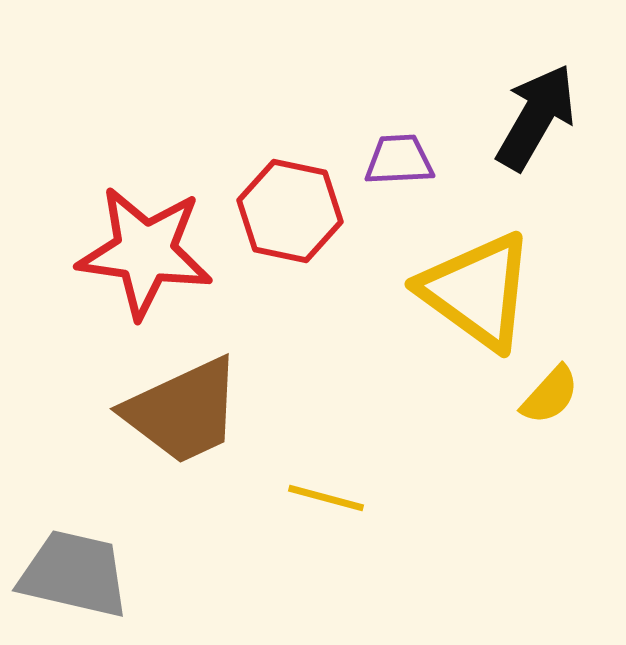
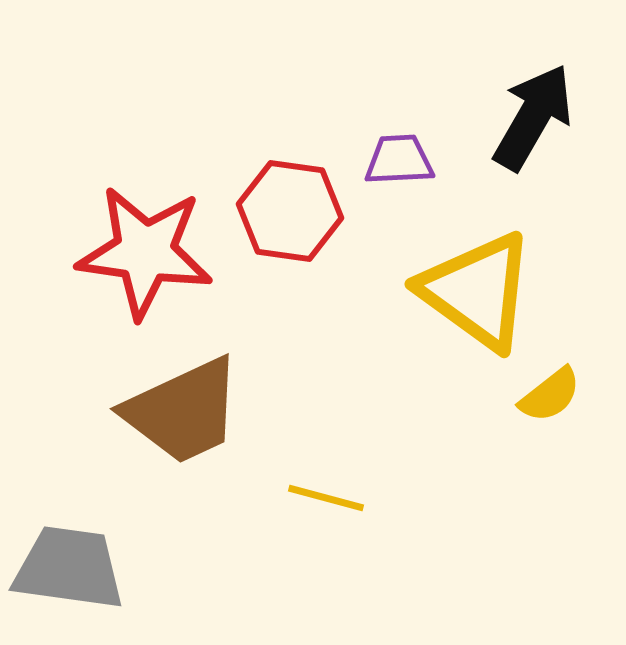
black arrow: moved 3 px left
red hexagon: rotated 4 degrees counterclockwise
yellow semicircle: rotated 10 degrees clockwise
gray trapezoid: moved 5 px left, 6 px up; rotated 5 degrees counterclockwise
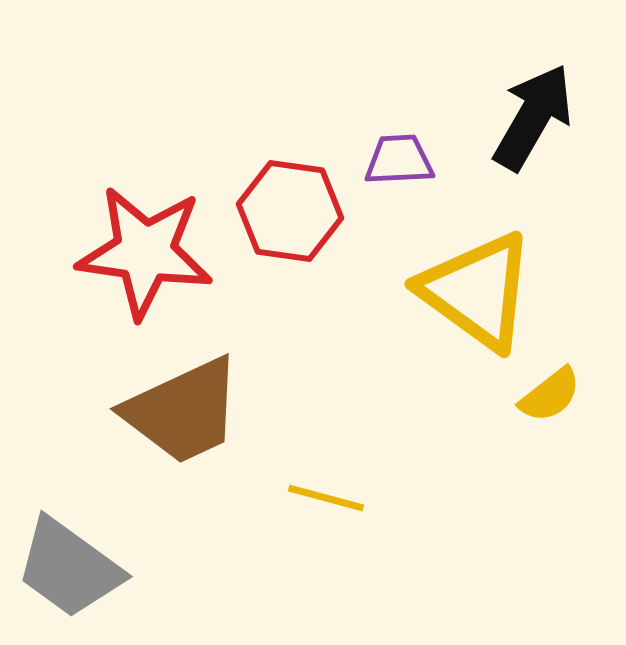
gray trapezoid: rotated 152 degrees counterclockwise
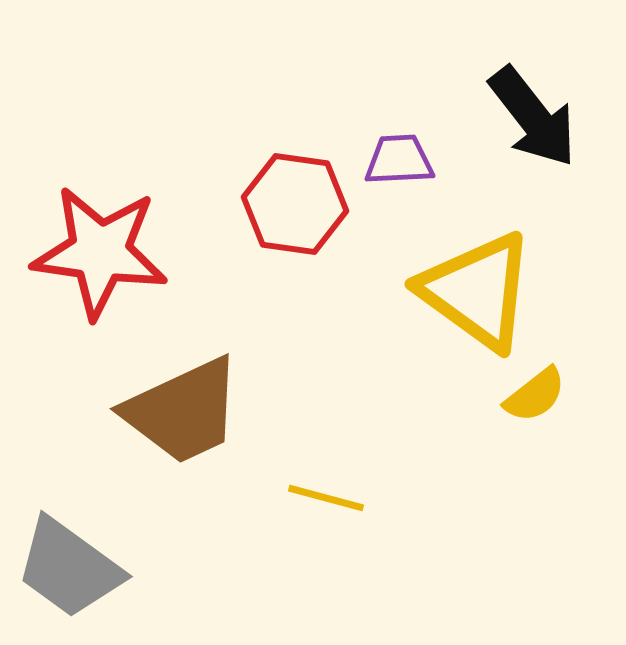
black arrow: rotated 112 degrees clockwise
red hexagon: moved 5 px right, 7 px up
red star: moved 45 px left
yellow semicircle: moved 15 px left
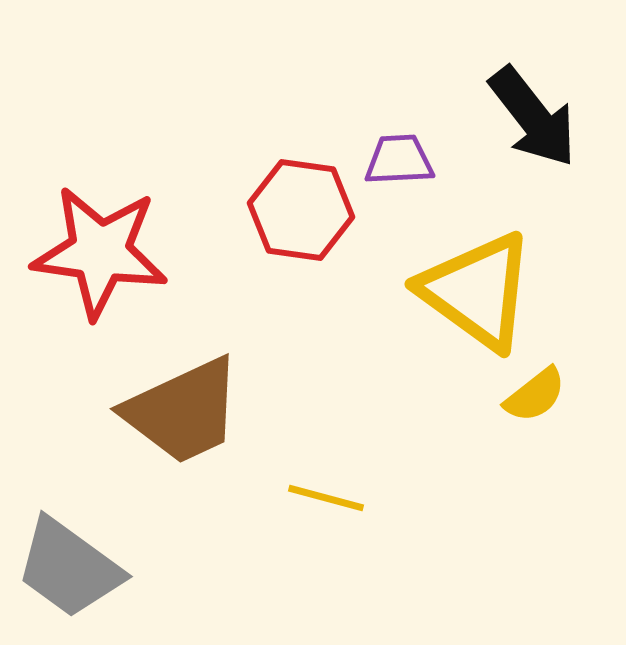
red hexagon: moved 6 px right, 6 px down
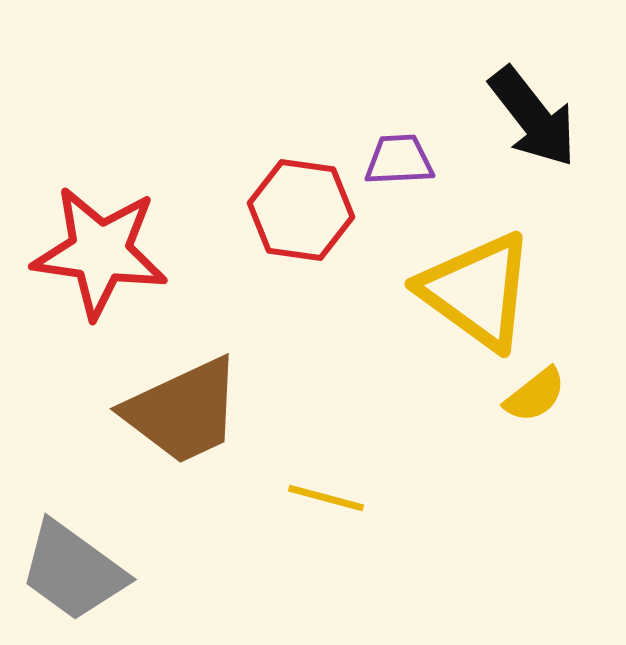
gray trapezoid: moved 4 px right, 3 px down
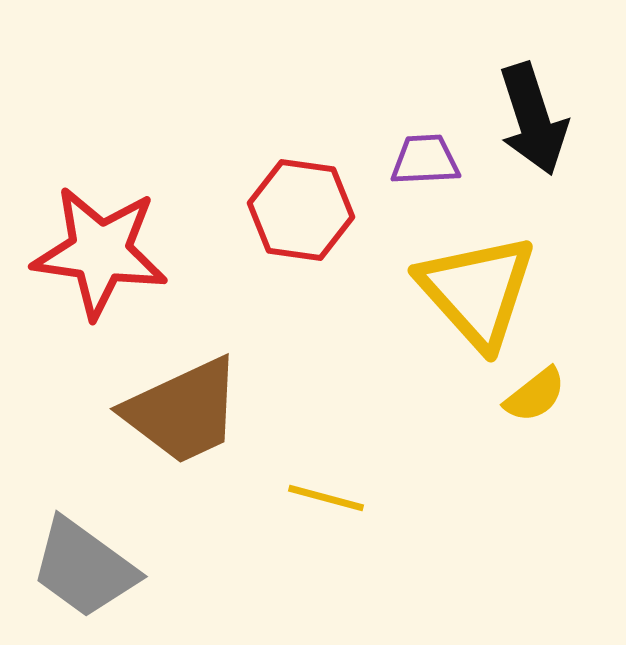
black arrow: moved 2 px down; rotated 20 degrees clockwise
purple trapezoid: moved 26 px right
yellow triangle: rotated 12 degrees clockwise
gray trapezoid: moved 11 px right, 3 px up
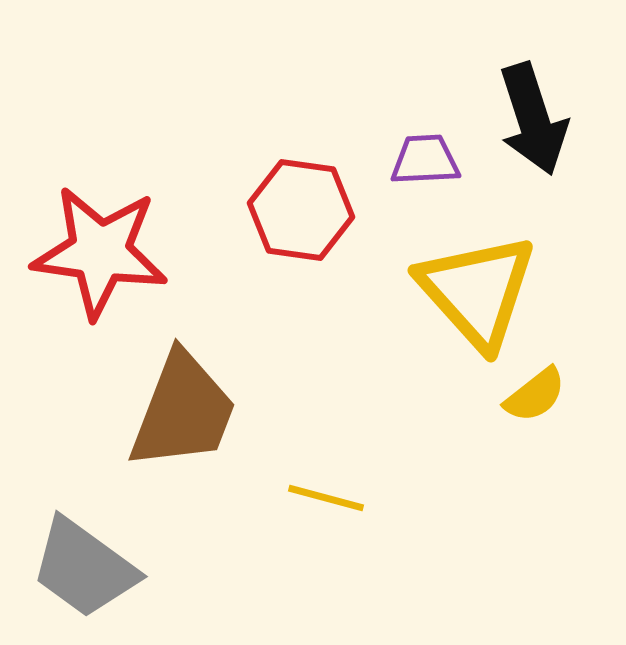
brown trapezoid: rotated 44 degrees counterclockwise
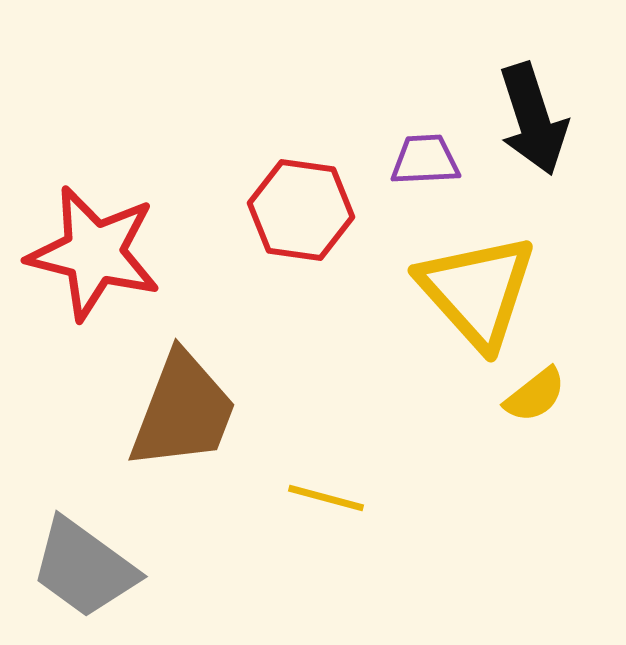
red star: moved 6 px left, 1 px down; rotated 6 degrees clockwise
